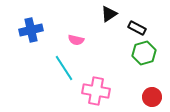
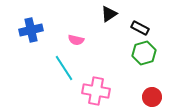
black rectangle: moved 3 px right
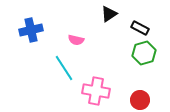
red circle: moved 12 px left, 3 px down
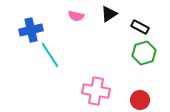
black rectangle: moved 1 px up
pink semicircle: moved 24 px up
cyan line: moved 14 px left, 13 px up
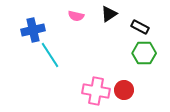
blue cross: moved 2 px right
green hexagon: rotated 15 degrees clockwise
red circle: moved 16 px left, 10 px up
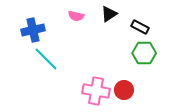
cyan line: moved 4 px left, 4 px down; rotated 12 degrees counterclockwise
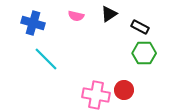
blue cross: moved 7 px up; rotated 30 degrees clockwise
pink cross: moved 4 px down
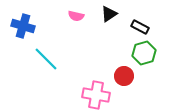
blue cross: moved 10 px left, 3 px down
green hexagon: rotated 15 degrees counterclockwise
red circle: moved 14 px up
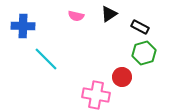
blue cross: rotated 15 degrees counterclockwise
red circle: moved 2 px left, 1 px down
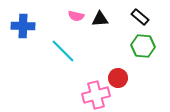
black triangle: moved 9 px left, 5 px down; rotated 30 degrees clockwise
black rectangle: moved 10 px up; rotated 12 degrees clockwise
green hexagon: moved 1 px left, 7 px up; rotated 20 degrees clockwise
cyan line: moved 17 px right, 8 px up
red circle: moved 4 px left, 1 px down
pink cross: rotated 24 degrees counterclockwise
